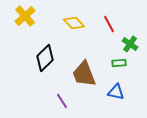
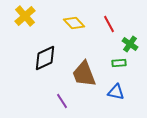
black diamond: rotated 20 degrees clockwise
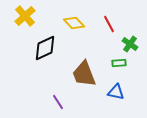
black diamond: moved 10 px up
purple line: moved 4 px left, 1 px down
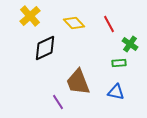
yellow cross: moved 5 px right
brown trapezoid: moved 6 px left, 8 px down
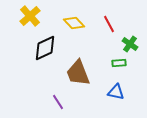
brown trapezoid: moved 9 px up
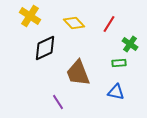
yellow cross: rotated 15 degrees counterclockwise
red line: rotated 60 degrees clockwise
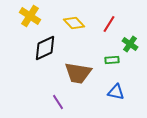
green rectangle: moved 7 px left, 3 px up
brown trapezoid: rotated 60 degrees counterclockwise
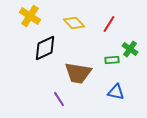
green cross: moved 5 px down
purple line: moved 1 px right, 3 px up
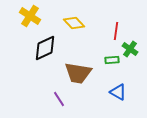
red line: moved 7 px right, 7 px down; rotated 24 degrees counterclockwise
blue triangle: moved 2 px right; rotated 18 degrees clockwise
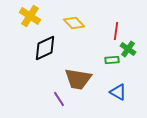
green cross: moved 2 px left
brown trapezoid: moved 6 px down
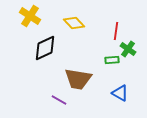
blue triangle: moved 2 px right, 1 px down
purple line: moved 1 px down; rotated 28 degrees counterclockwise
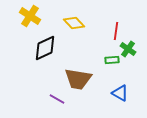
purple line: moved 2 px left, 1 px up
